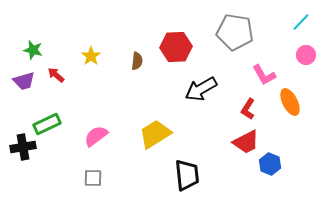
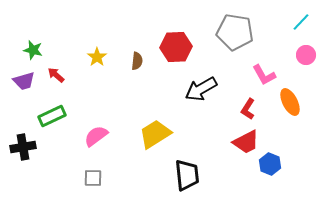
yellow star: moved 6 px right, 1 px down
green rectangle: moved 5 px right, 8 px up
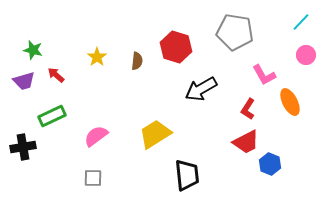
red hexagon: rotated 20 degrees clockwise
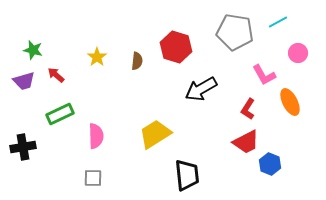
cyan line: moved 23 px left; rotated 18 degrees clockwise
pink circle: moved 8 px left, 2 px up
green rectangle: moved 8 px right, 2 px up
pink semicircle: rotated 125 degrees clockwise
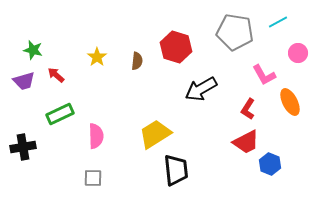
black trapezoid: moved 11 px left, 5 px up
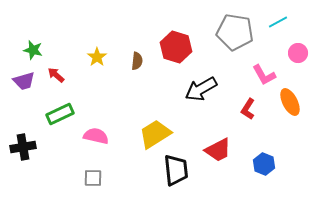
pink semicircle: rotated 75 degrees counterclockwise
red trapezoid: moved 28 px left, 8 px down
blue hexagon: moved 6 px left
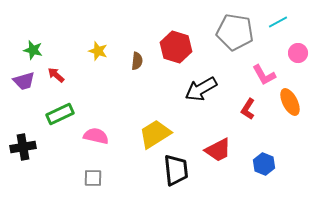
yellow star: moved 1 px right, 6 px up; rotated 18 degrees counterclockwise
